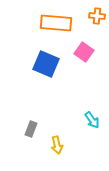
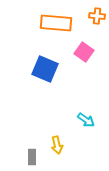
blue square: moved 1 px left, 5 px down
cyan arrow: moved 6 px left; rotated 18 degrees counterclockwise
gray rectangle: moved 1 px right, 28 px down; rotated 21 degrees counterclockwise
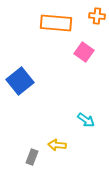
blue square: moved 25 px left, 12 px down; rotated 28 degrees clockwise
yellow arrow: rotated 108 degrees clockwise
gray rectangle: rotated 21 degrees clockwise
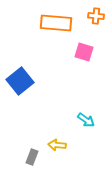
orange cross: moved 1 px left
pink square: rotated 18 degrees counterclockwise
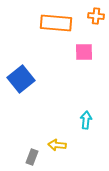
pink square: rotated 18 degrees counterclockwise
blue square: moved 1 px right, 2 px up
cyan arrow: rotated 120 degrees counterclockwise
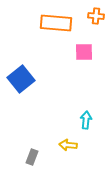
yellow arrow: moved 11 px right
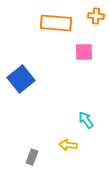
cyan arrow: rotated 42 degrees counterclockwise
